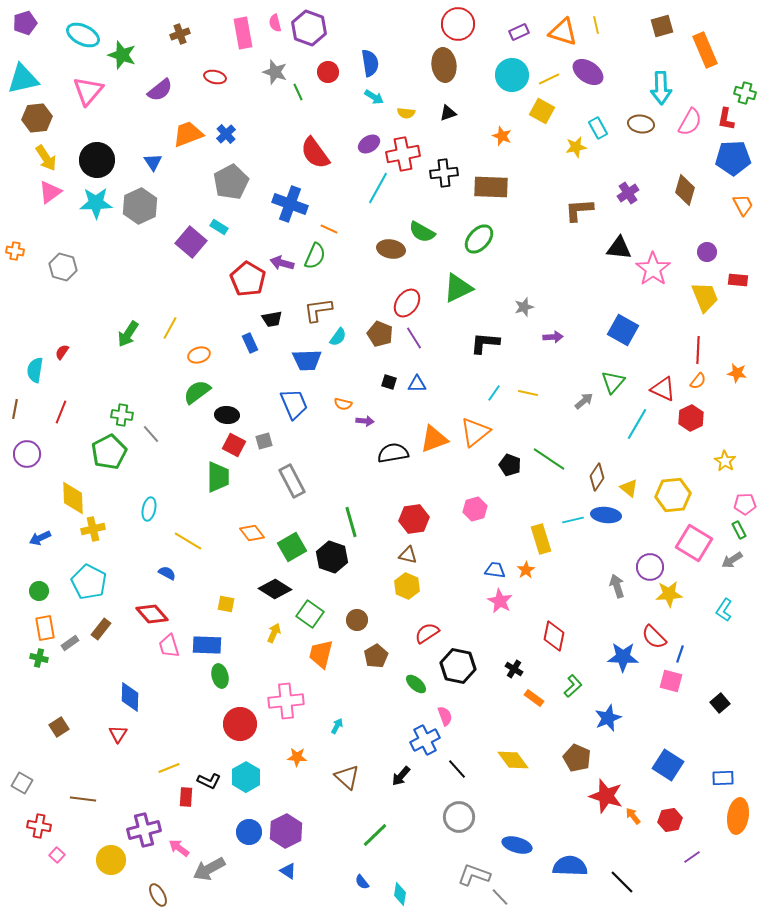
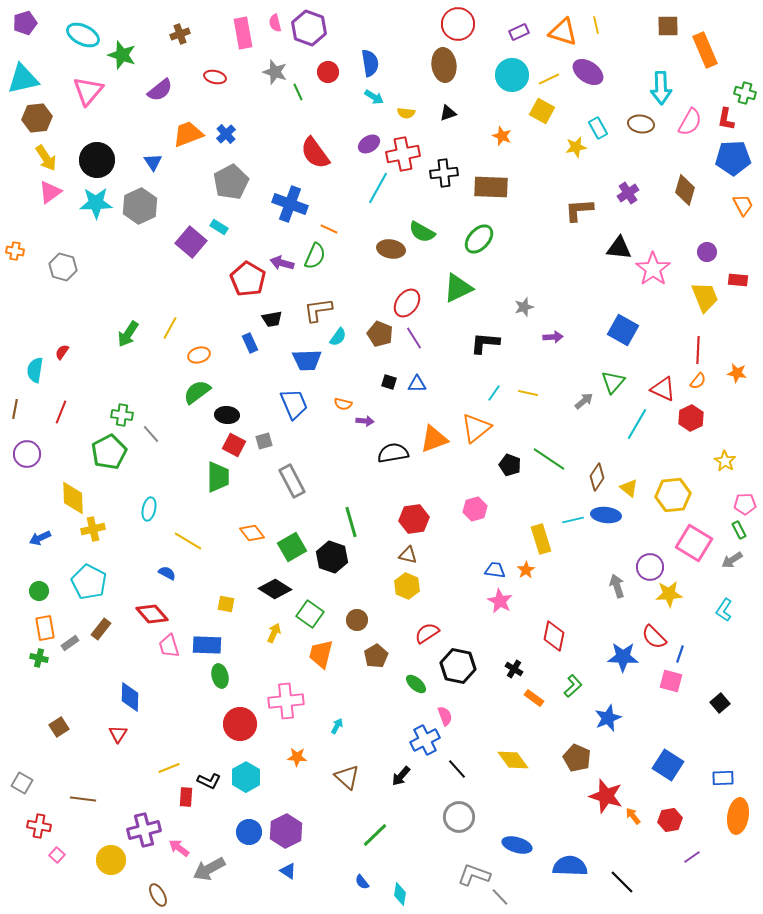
brown square at (662, 26): moved 6 px right; rotated 15 degrees clockwise
orange triangle at (475, 432): moved 1 px right, 4 px up
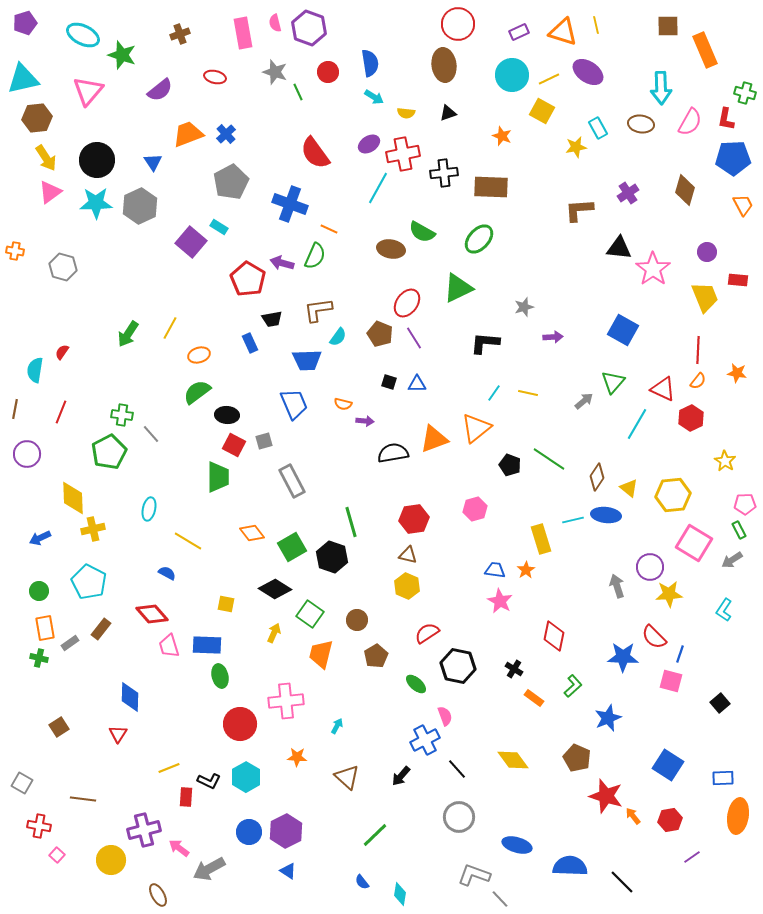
gray line at (500, 897): moved 2 px down
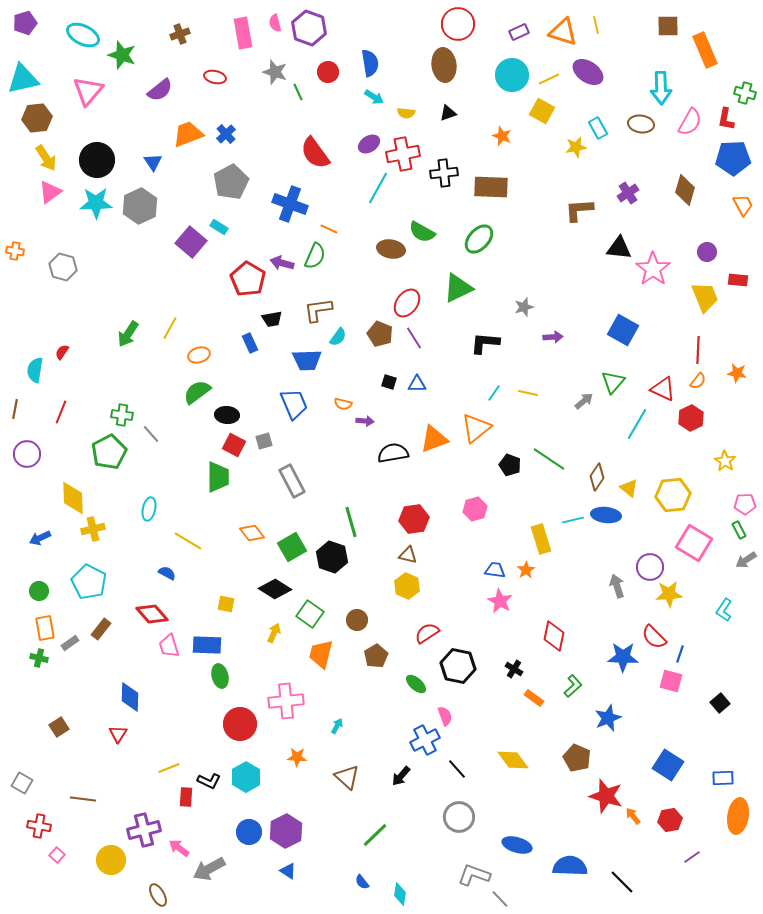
gray arrow at (732, 560): moved 14 px right
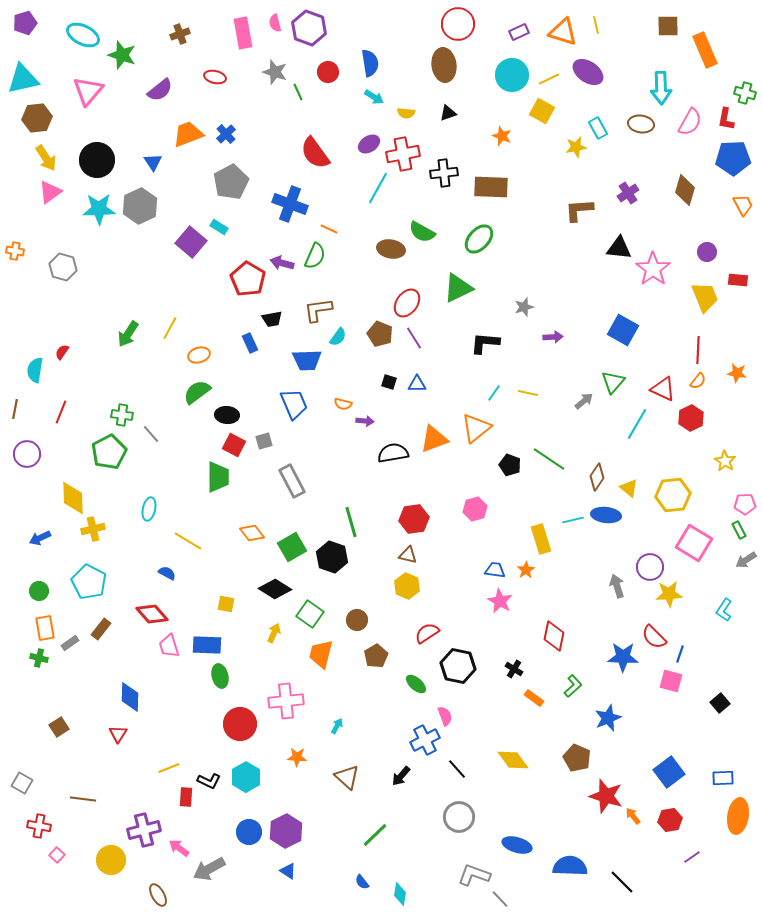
cyan star at (96, 203): moved 3 px right, 6 px down
blue square at (668, 765): moved 1 px right, 7 px down; rotated 20 degrees clockwise
